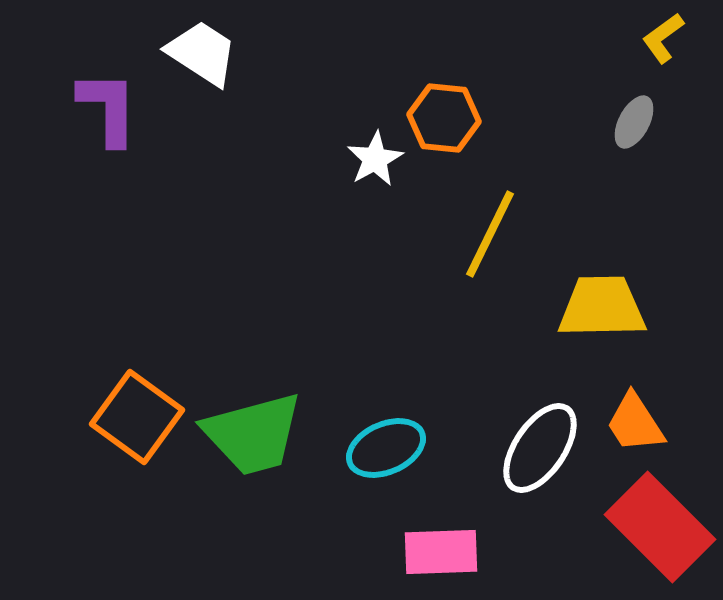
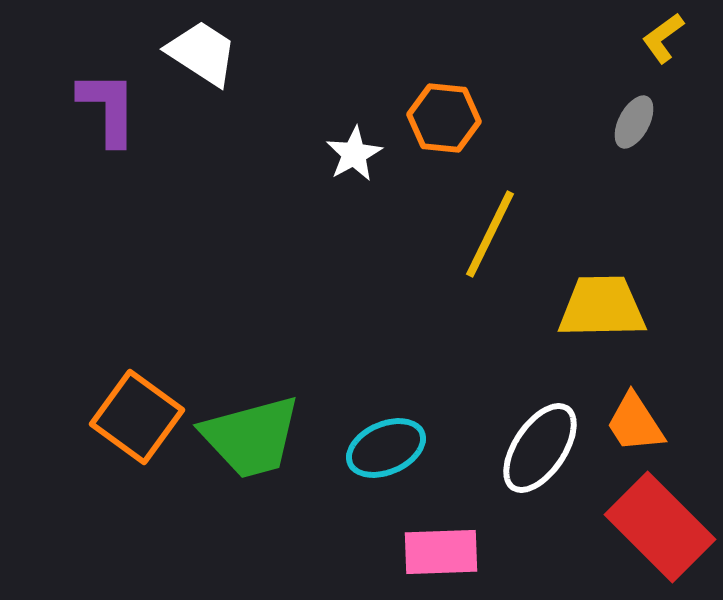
white star: moved 21 px left, 5 px up
green trapezoid: moved 2 px left, 3 px down
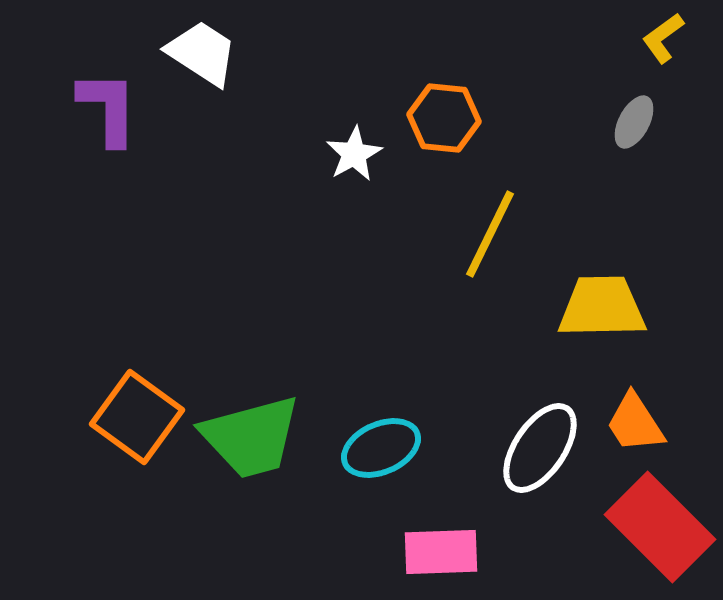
cyan ellipse: moved 5 px left
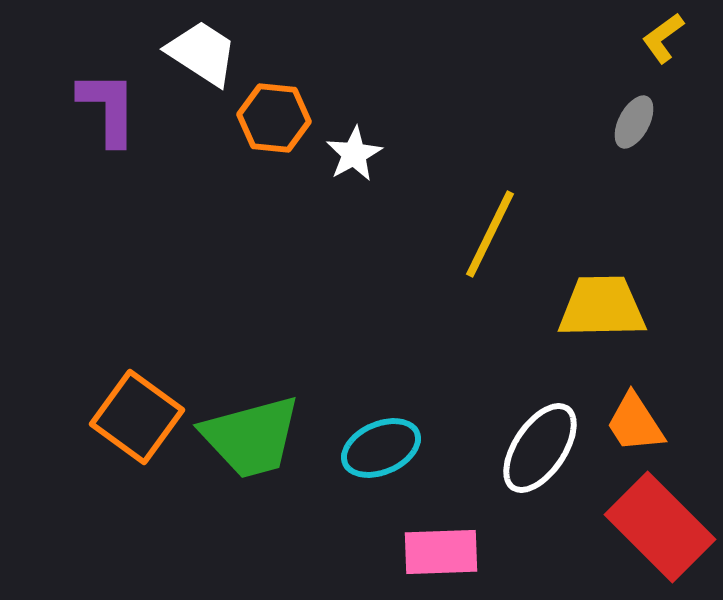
orange hexagon: moved 170 px left
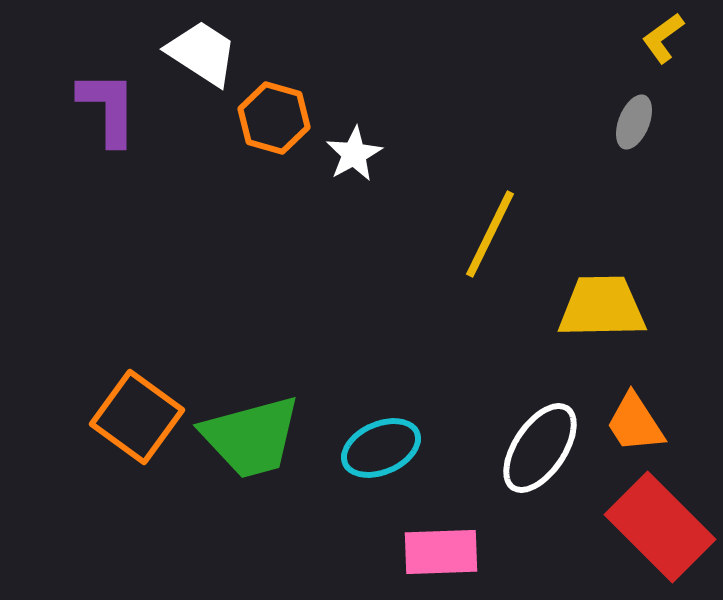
orange hexagon: rotated 10 degrees clockwise
gray ellipse: rotated 6 degrees counterclockwise
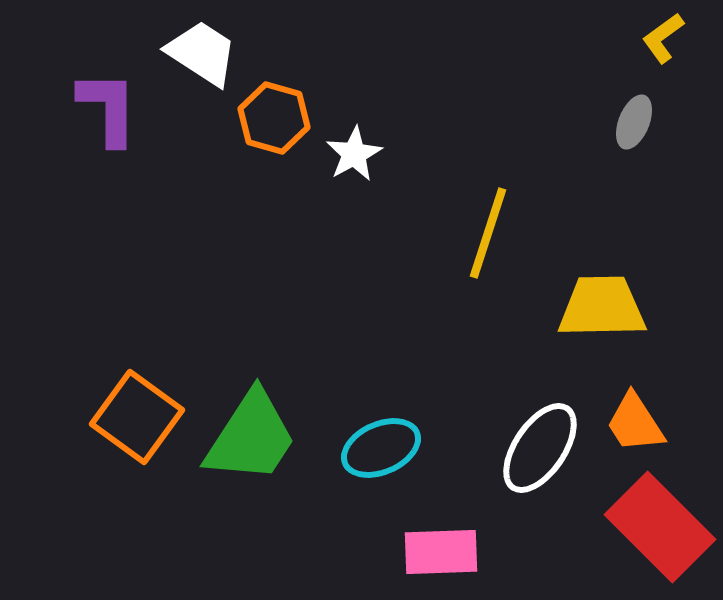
yellow line: moved 2 px left, 1 px up; rotated 8 degrees counterclockwise
green trapezoid: rotated 42 degrees counterclockwise
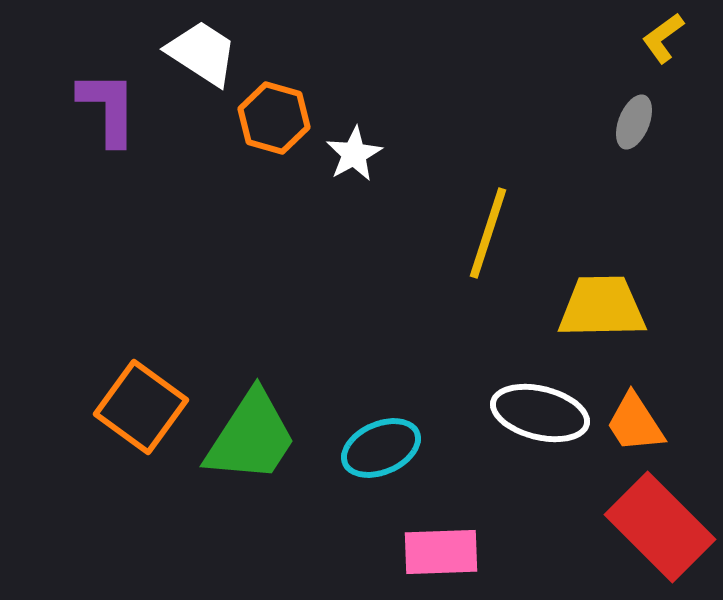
orange square: moved 4 px right, 10 px up
white ellipse: moved 35 px up; rotated 70 degrees clockwise
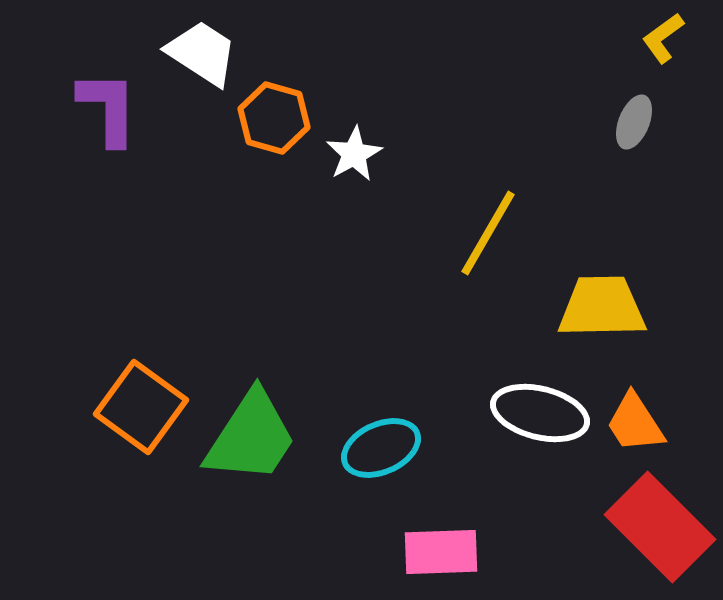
yellow line: rotated 12 degrees clockwise
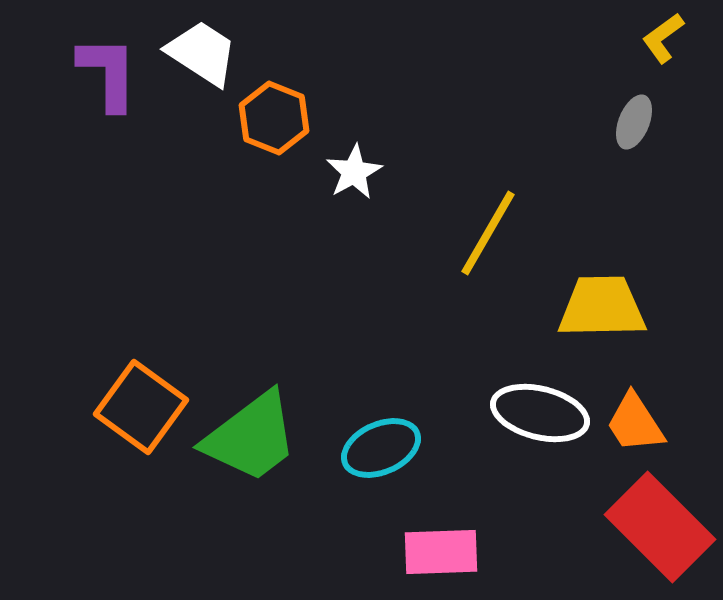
purple L-shape: moved 35 px up
orange hexagon: rotated 6 degrees clockwise
white star: moved 18 px down
green trapezoid: rotated 20 degrees clockwise
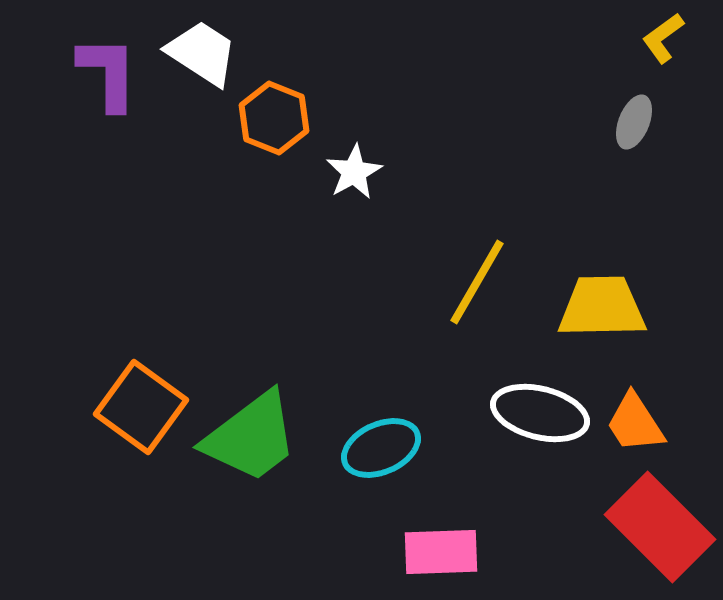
yellow line: moved 11 px left, 49 px down
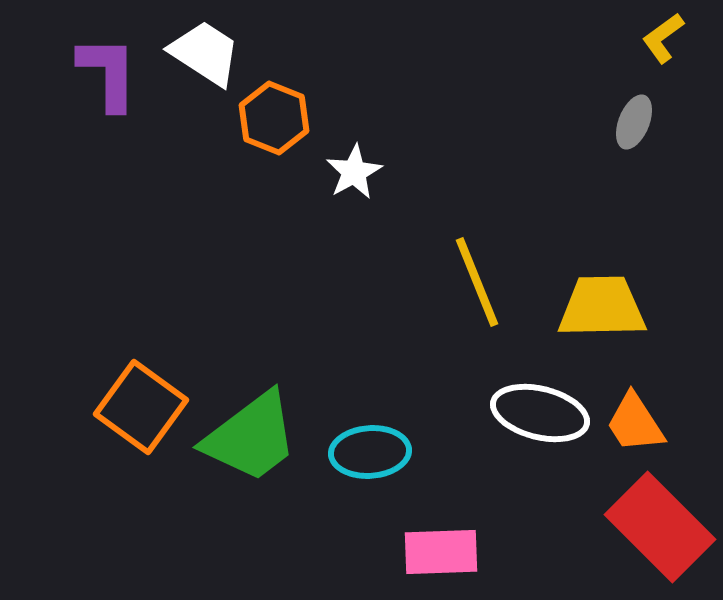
white trapezoid: moved 3 px right
yellow line: rotated 52 degrees counterclockwise
cyan ellipse: moved 11 px left, 4 px down; rotated 20 degrees clockwise
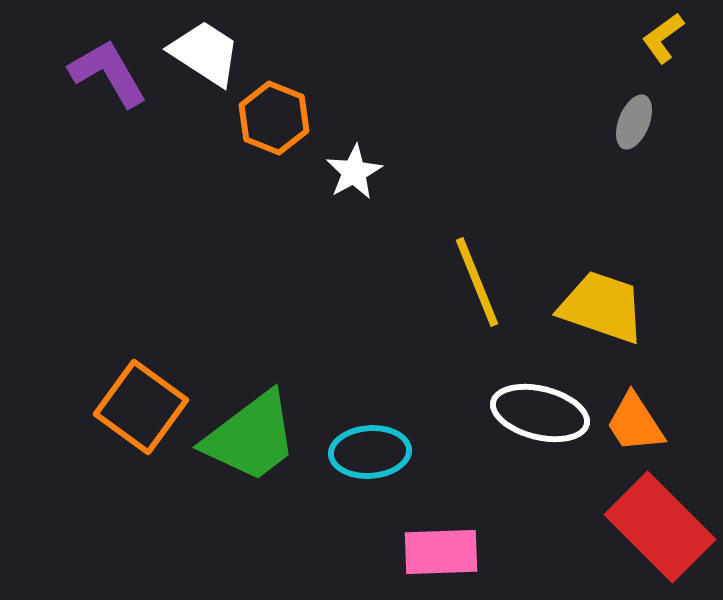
purple L-shape: rotated 30 degrees counterclockwise
yellow trapezoid: rotated 20 degrees clockwise
